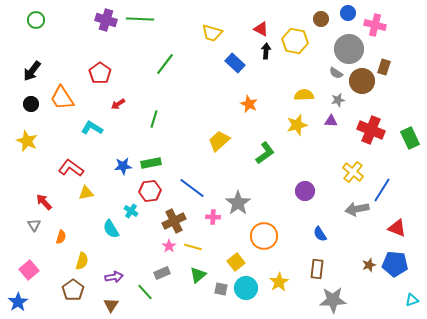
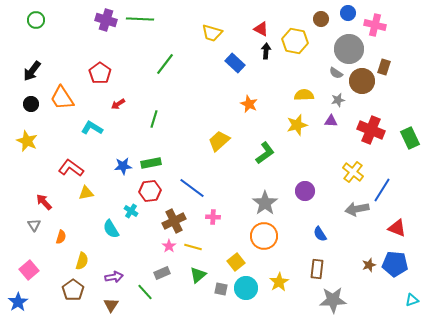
gray star at (238, 203): moved 27 px right
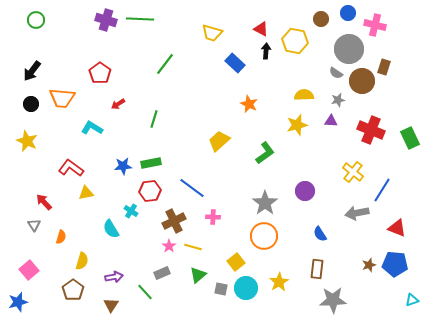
orange trapezoid at (62, 98): rotated 52 degrees counterclockwise
gray arrow at (357, 209): moved 4 px down
blue star at (18, 302): rotated 18 degrees clockwise
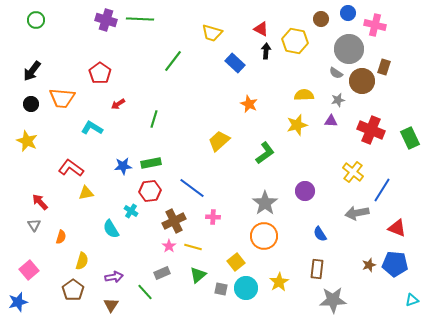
green line at (165, 64): moved 8 px right, 3 px up
red arrow at (44, 202): moved 4 px left
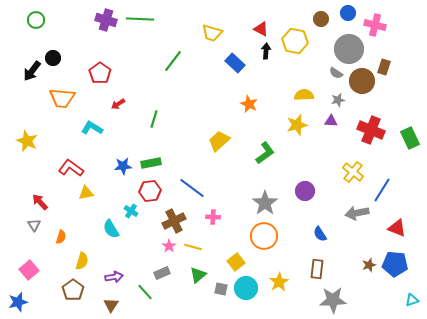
black circle at (31, 104): moved 22 px right, 46 px up
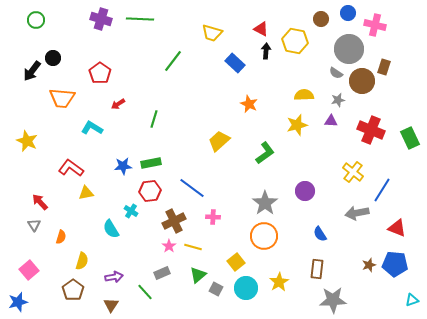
purple cross at (106, 20): moved 5 px left, 1 px up
gray square at (221, 289): moved 5 px left; rotated 16 degrees clockwise
